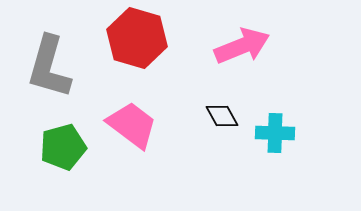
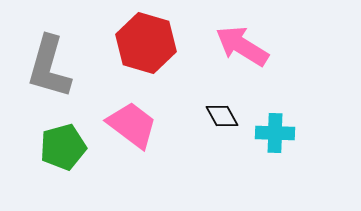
red hexagon: moved 9 px right, 5 px down
pink arrow: rotated 126 degrees counterclockwise
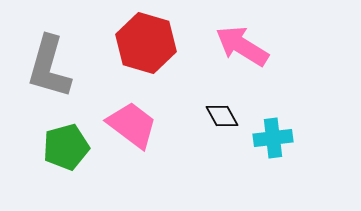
cyan cross: moved 2 px left, 5 px down; rotated 9 degrees counterclockwise
green pentagon: moved 3 px right
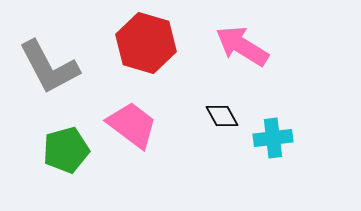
gray L-shape: rotated 44 degrees counterclockwise
green pentagon: moved 3 px down
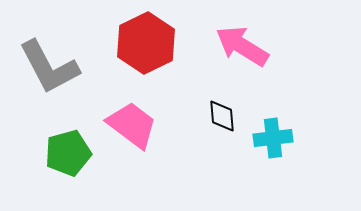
red hexagon: rotated 18 degrees clockwise
black diamond: rotated 24 degrees clockwise
green pentagon: moved 2 px right, 3 px down
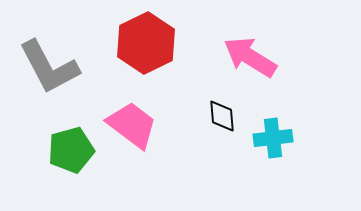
pink arrow: moved 8 px right, 11 px down
green pentagon: moved 3 px right, 3 px up
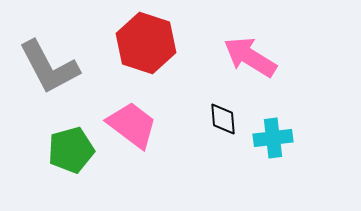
red hexagon: rotated 16 degrees counterclockwise
black diamond: moved 1 px right, 3 px down
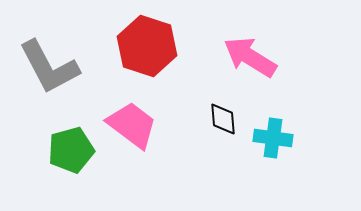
red hexagon: moved 1 px right, 3 px down
cyan cross: rotated 15 degrees clockwise
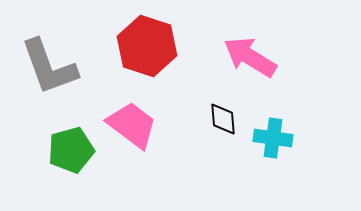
gray L-shape: rotated 8 degrees clockwise
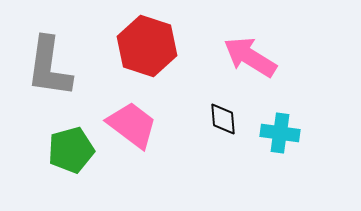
gray L-shape: rotated 28 degrees clockwise
cyan cross: moved 7 px right, 5 px up
